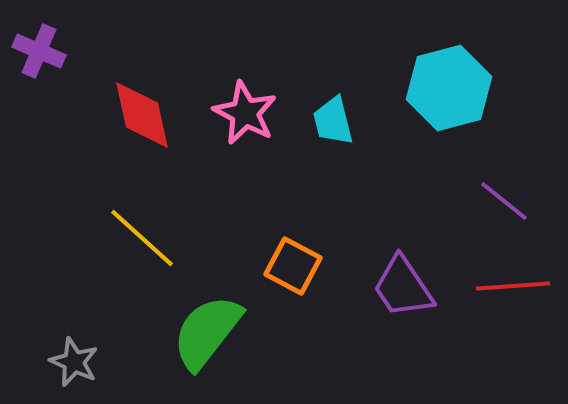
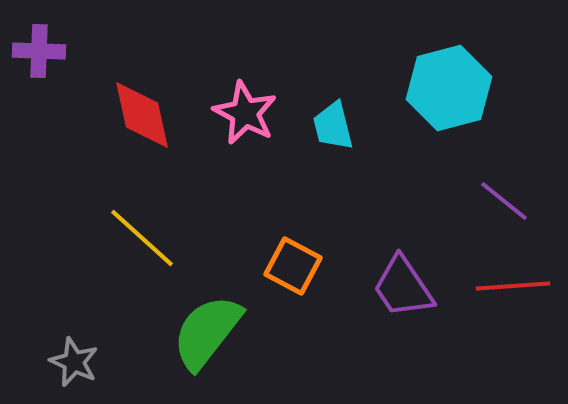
purple cross: rotated 21 degrees counterclockwise
cyan trapezoid: moved 5 px down
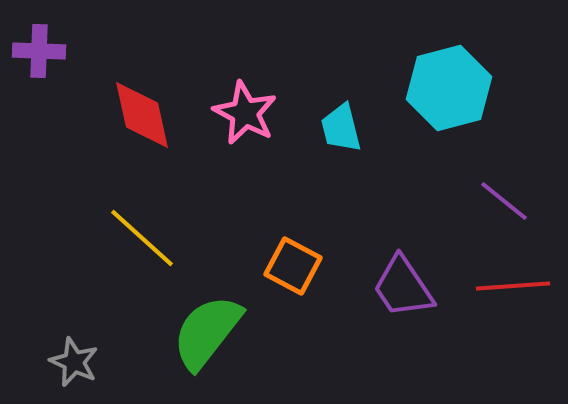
cyan trapezoid: moved 8 px right, 2 px down
